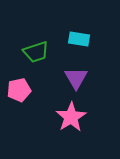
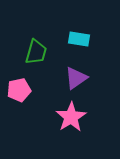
green trapezoid: rotated 56 degrees counterclockwise
purple triangle: rotated 25 degrees clockwise
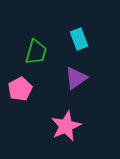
cyan rectangle: rotated 60 degrees clockwise
pink pentagon: moved 1 px right, 1 px up; rotated 15 degrees counterclockwise
pink star: moved 5 px left, 9 px down; rotated 8 degrees clockwise
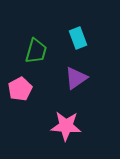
cyan rectangle: moved 1 px left, 1 px up
green trapezoid: moved 1 px up
pink star: rotated 28 degrees clockwise
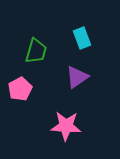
cyan rectangle: moved 4 px right
purple triangle: moved 1 px right, 1 px up
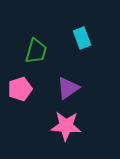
purple triangle: moved 9 px left, 11 px down
pink pentagon: rotated 10 degrees clockwise
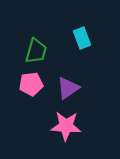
pink pentagon: moved 11 px right, 5 px up; rotated 10 degrees clockwise
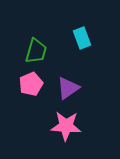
pink pentagon: rotated 15 degrees counterclockwise
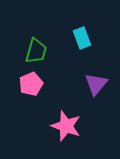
purple triangle: moved 28 px right, 4 px up; rotated 15 degrees counterclockwise
pink star: rotated 16 degrees clockwise
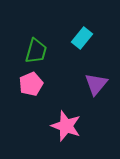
cyan rectangle: rotated 60 degrees clockwise
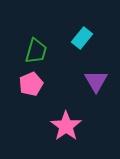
purple triangle: moved 3 px up; rotated 10 degrees counterclockwise
pink star: rotated 16 degrees clockwise
